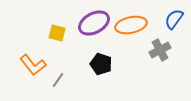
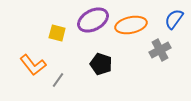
purple ellipse: moved 1 px left, 3 px up
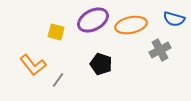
blue semicircle: rotated 110 degrees counterclockwise
yellow square: moved 1 px left, 1 px up
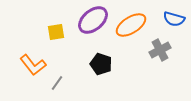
purple ellipse: rotated 12 degrees counterclockwise
orange ellipse: rotated 20 degrees counterclockwise
yellow square: rotated 24 degrees counterclockwise
gray line: moved 1 px left, 3 px down
